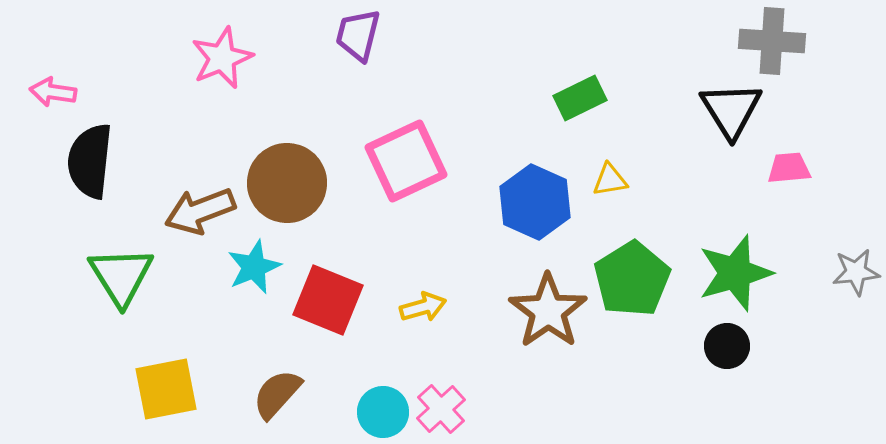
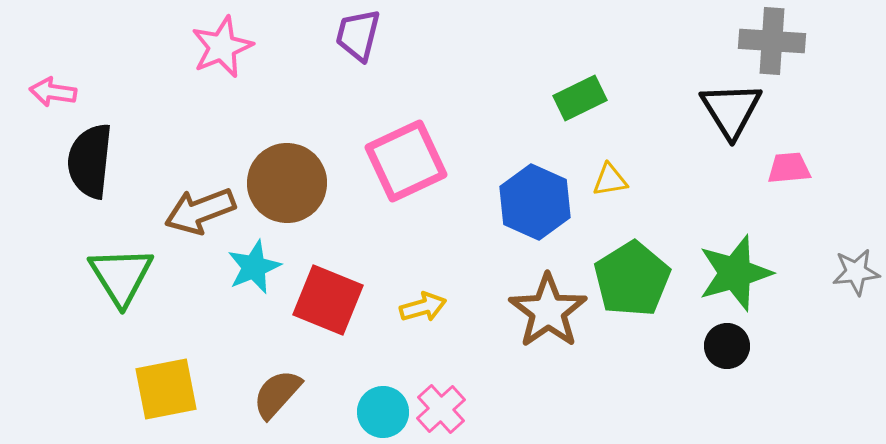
pink star: moved 11 px up
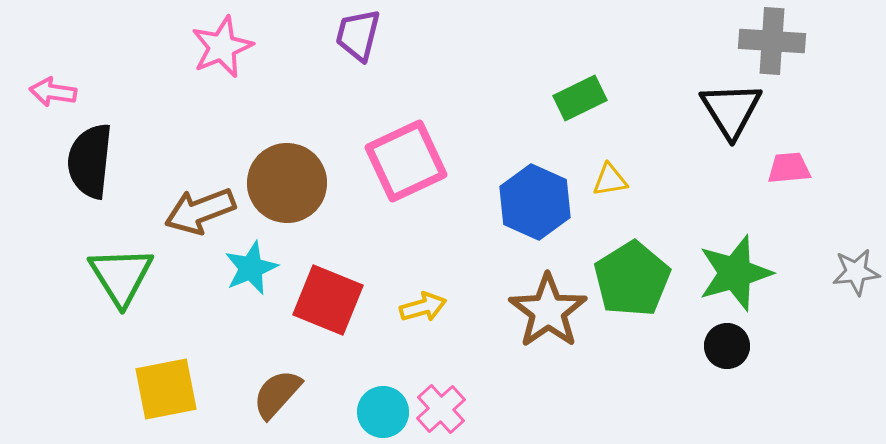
cyan star: moved 3 px left, 1 px down
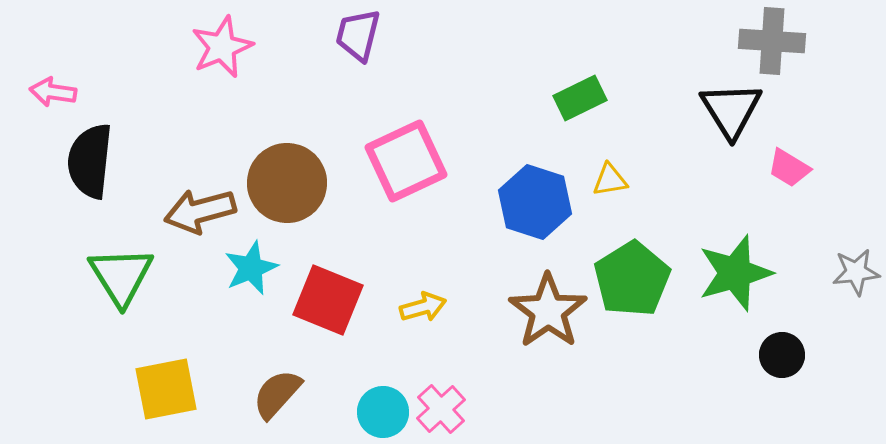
pink trapezoid: rotated 144 degrees counterclockwise
blue hexagon: rotated 6 degrees counterclockwise
brown arrow: rotated 6 degrees clockwise
black circle: moved 55 px right, 9 px down
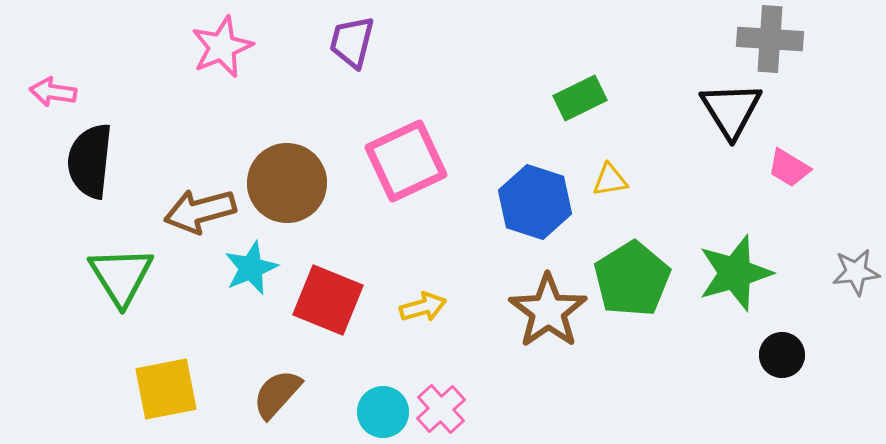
purple trapezoid: moved 6 px left, 7 px down
gray cross: moved 2 px left, 2 px up
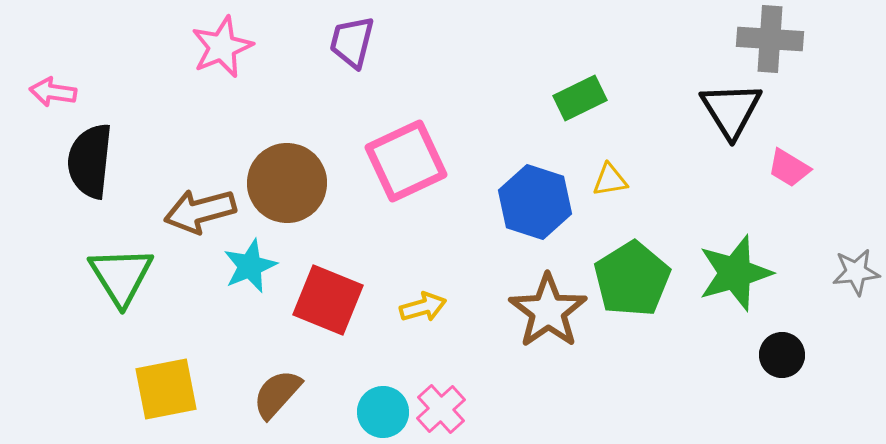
cyan star: moved 1 px left, 2 px up
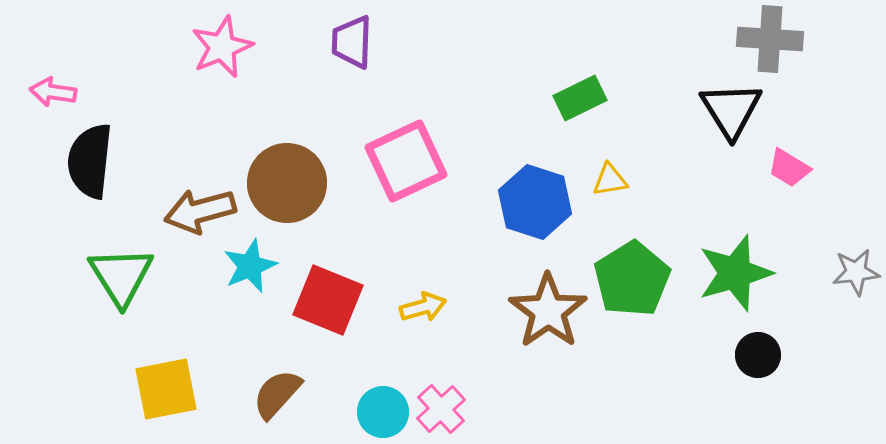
purple trapezoid: rotated 12 degrees counterclockwise
black circle: moved 24 px left
